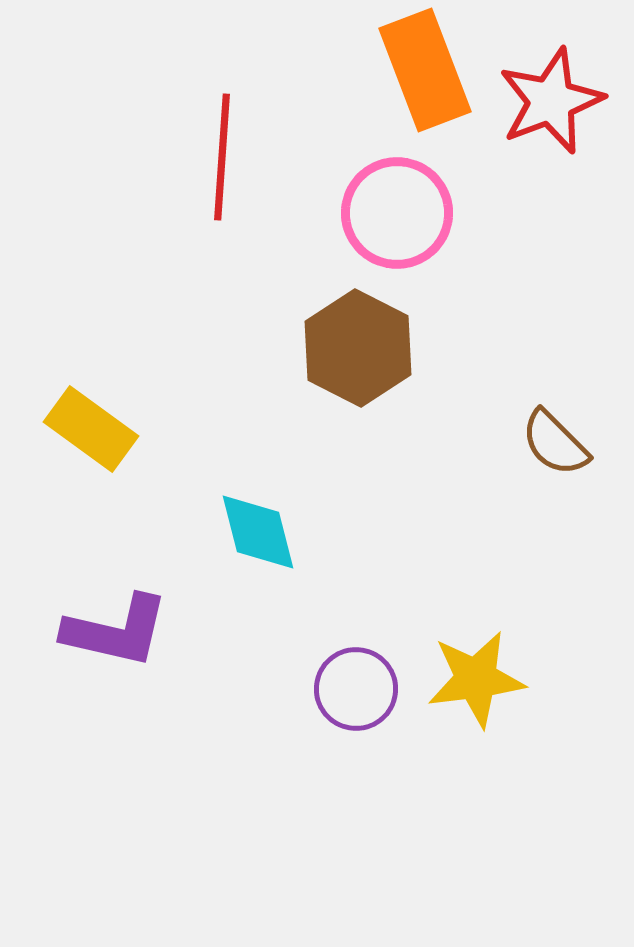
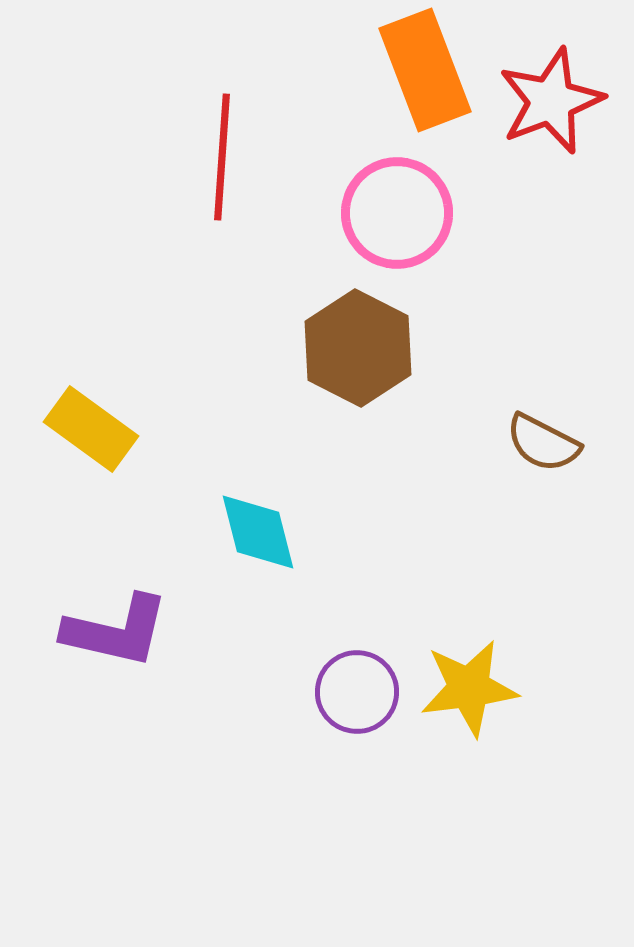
brown semicircle: moved 12 px left; rotated 18 degrees counterclockwise
yellow star: moved 7 px left, 9 px down
purple circle: moved 1 px right, 3 px down
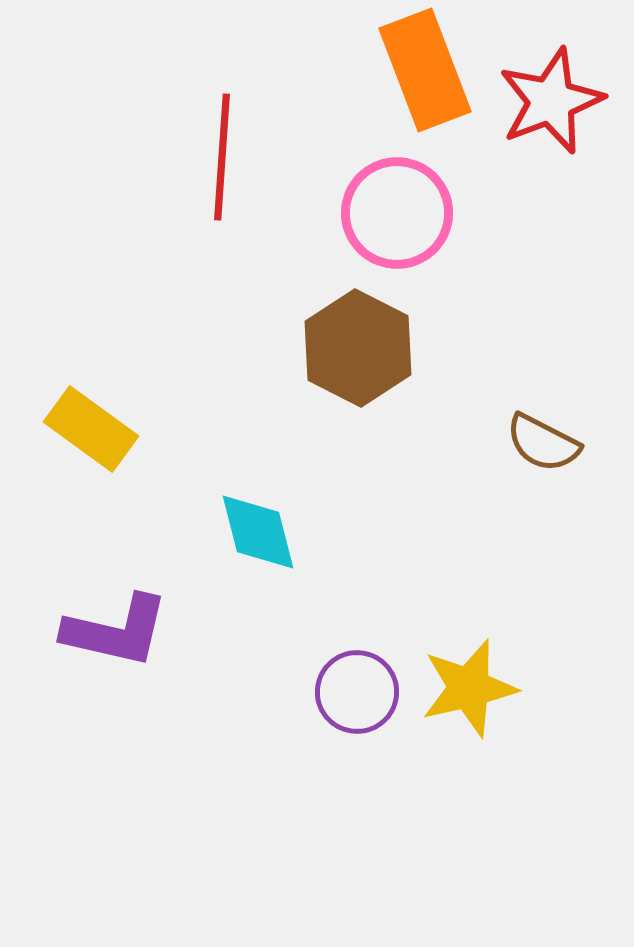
yellow star: rotated 6 degrees counterclockwise
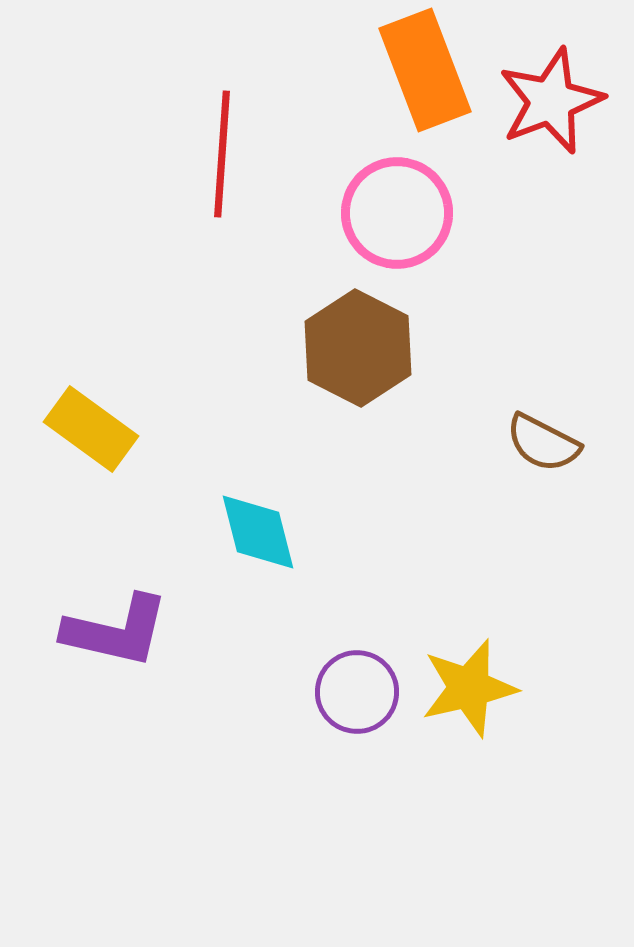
red line: moved 3 px up
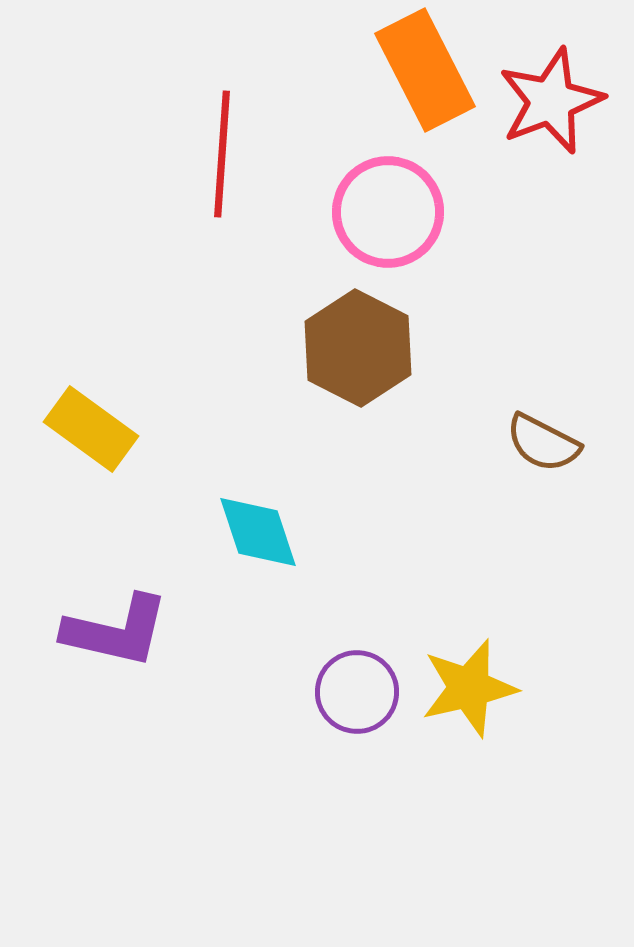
orange rectangle: rotated 6 degrees counterclockwise
pink circle: moved 9 px left, 1 px up
cyan diamond: rotated 4 degrees counterclockwise
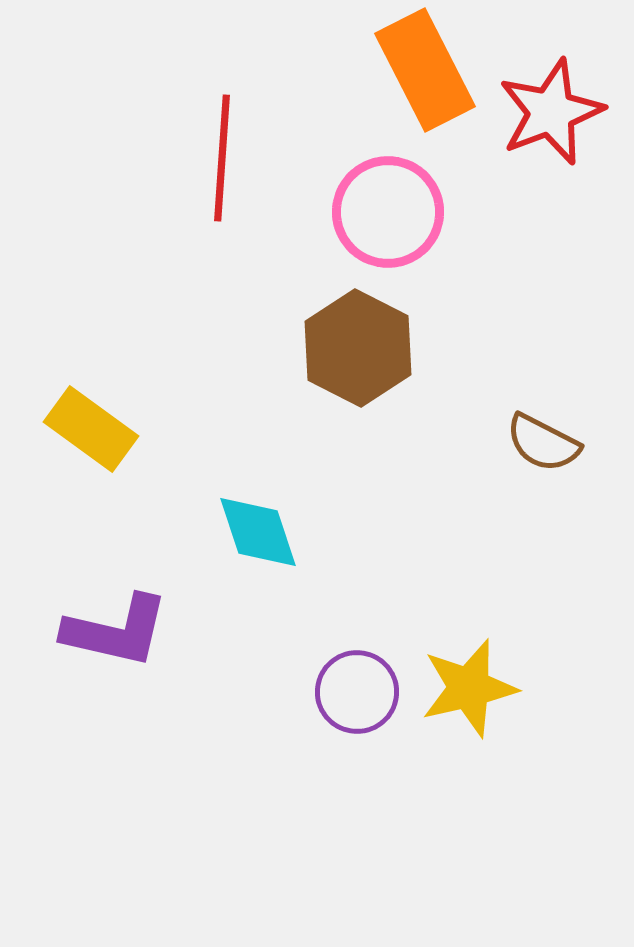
red star: moved 11 px down
red line: moved 4 px down
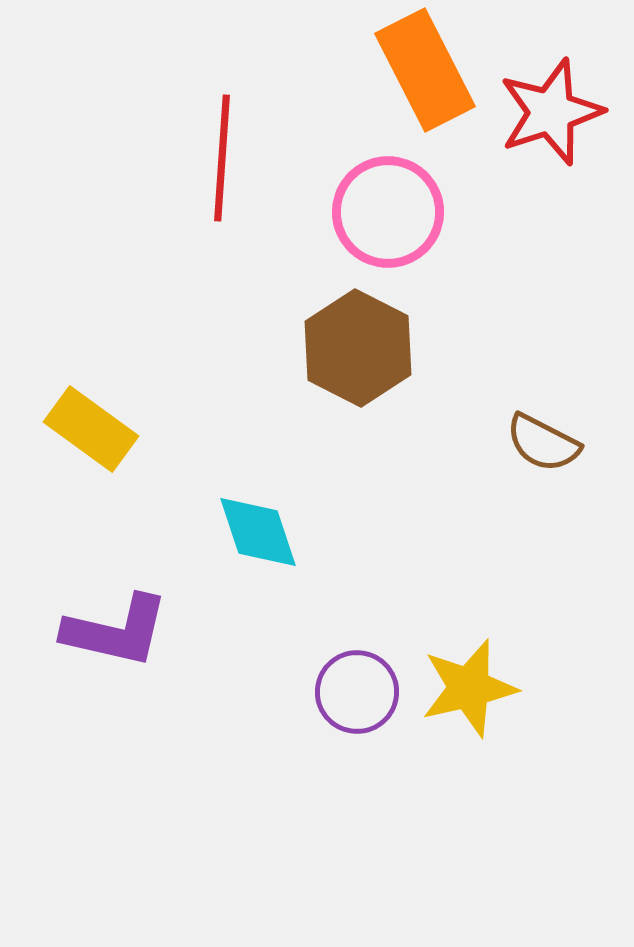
red star: rotated 3 degrees clockwise
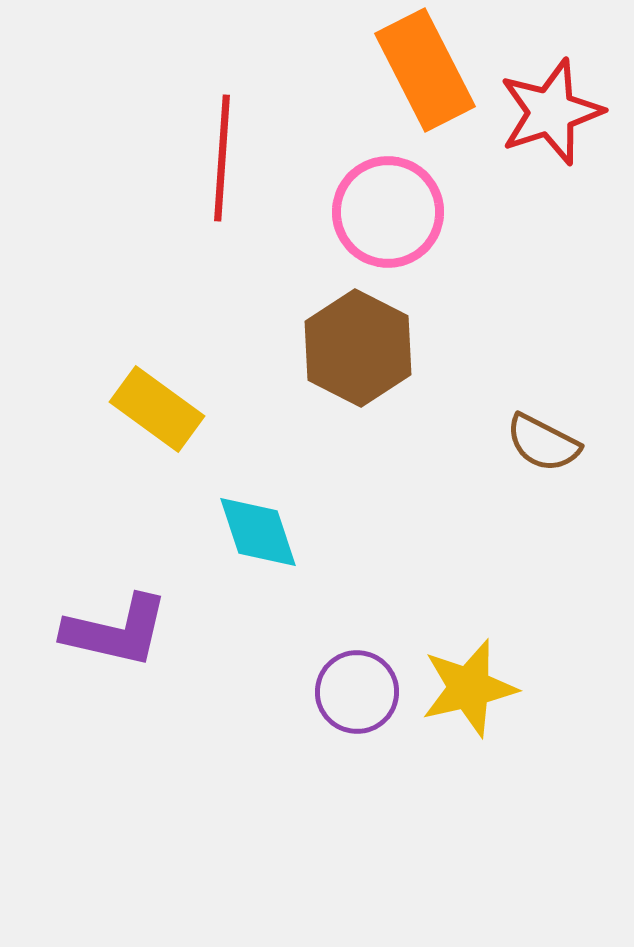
yellow rectangle: moved 66 px right, 20 px up
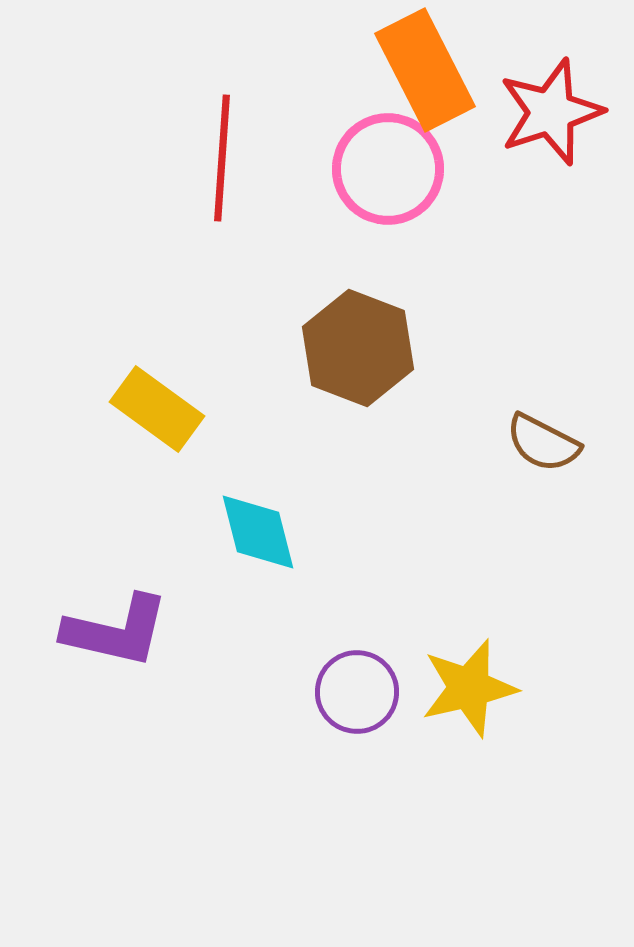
pink circle: moved 43 px up
brown hexagon: rotated 6 degrees counterclockwise
cyan diamond: rotated 4 degrees clockwise
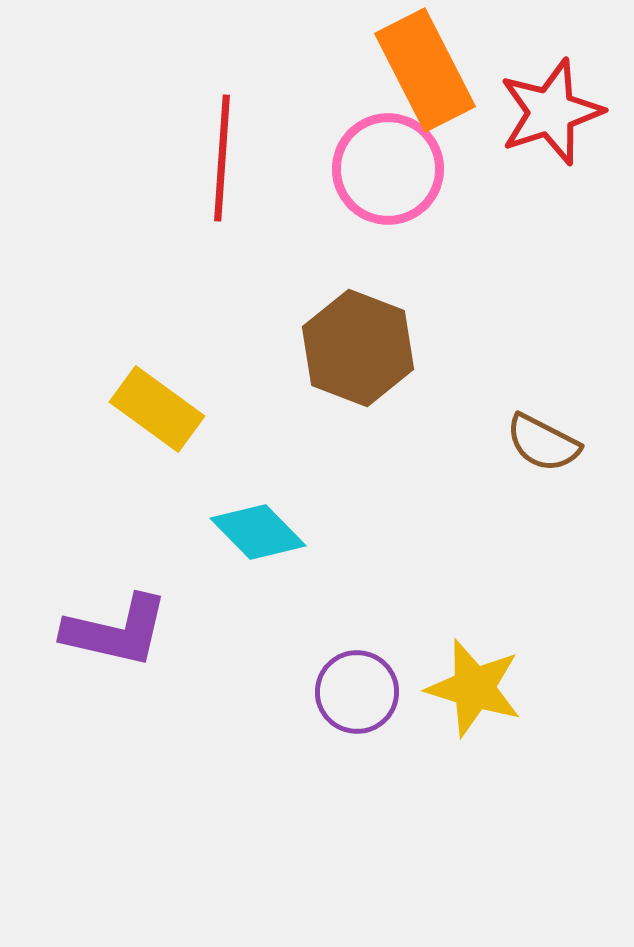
cyan diamond: rotated 30 degrees counterclockwise
yellow star: moved 5 px right; rotated 30 degrees clockwise
